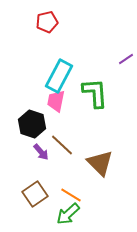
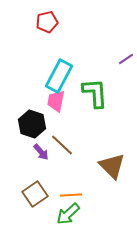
brown triangle: moved 12 px right, 3 px down
orange line: rotated 35 degrees counterclockwise
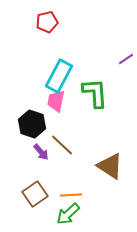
brown triangle: moved 2 px left; rotated 12 degrees counterclockwise
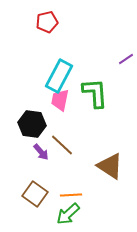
pink trapezoid: moved 4 px right, 1 px up
black hexagon: rotated 12 degrees counterclockwise
brown square: rotated 20 degrees counterclockwise
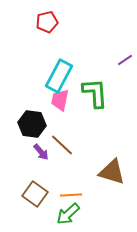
purple line: moved 1 px left, 1 px down
brown triangle: moved 2 px right, 6 px down; rotated 16 degrees counterclockwise
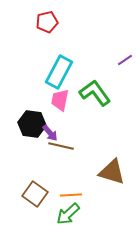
cyan rectangle: moved 4 px up
green L-shape: rotated 32 degrees counterclockwise
brown line: moved 1 px left, 1 px down; rotated 30 degrees counterclockwise
purple arrow: moved 9 px right, 19 px up
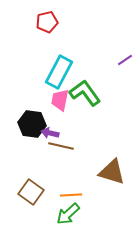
green L-shape: moved 10 px left
purple arrow: rotated 144 degrees clockwise
brown square: moved 4 px left, 2 px up
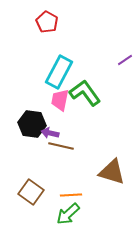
red pentagon: rotated 30 degrees counterclockwise
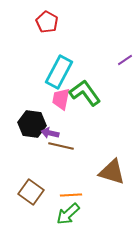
pink trapezoid: moved 1 px right, 1 px up
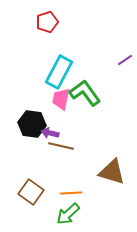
red pentagon: rotated 25 degrees clockwise
orange line: moved 2 px up
